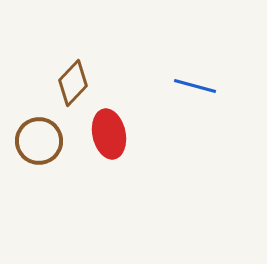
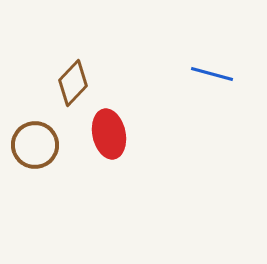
blue line: moved 17 px right, 12 px up
brown circle: moved 4 px left, 4 px down
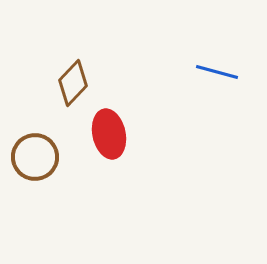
blue line: moved 5 px right, 2 px up
brown circle: moved 12 px down
